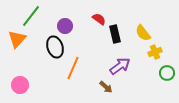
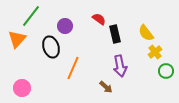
yellow semicircle: moved 3 px right
black ellipse: moved 4 px left
yellow cross: rotated 16 degrees counterclockwise
purple arrow: rotated 115 degrees clockwise
green circle: moved 1 px left, 2 px up
pink circle: moved 2 px right, 3 px down
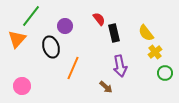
red semicircle: rotated 16 degrees clockwise
black rectangle: moved 1 px left, 1 px up
green circle: moved 1 px left, 2 px down
pink circle: moved 2 px up
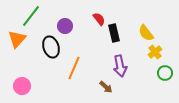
orange line: moved 1 px right
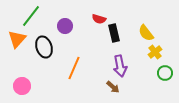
red semicircle: rotated 144 degrees clockwise
black ellipse: moved 7 px left
brown arrow: moved 7 px right
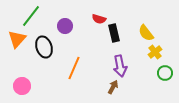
brown arrow: rotated 104 degrees counterclockwise
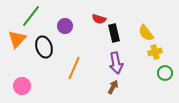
yellow cross: rotated 24 degrees clockwise
purple arrow: moved 4 px left, 3 px up
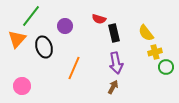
green circle: moved 1 px right, 6 px up
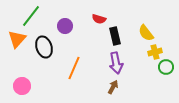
black rectangle: moved 1 px right, 3 px down
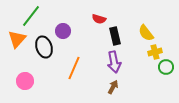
purple circle: moved 2 px left, 5 px down
purple arrow: moved 2 px left, 1 px up
pink circle: moved 3 px right, 5 px up
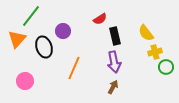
red semicircle: moved 1 px right; rotated 48 degrees counterclockwise
